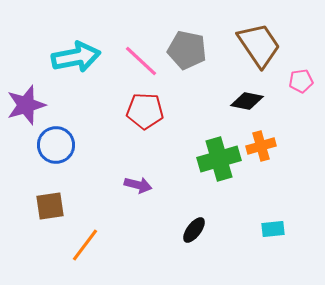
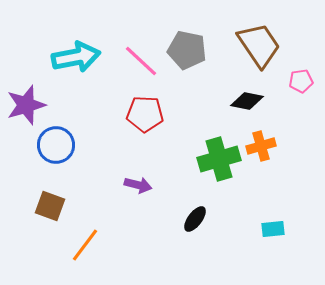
red pentagon: moved 3 px down
brown square: rotated 28 degrees clockwise
black ellipse: moved 1 px right, 11 px up
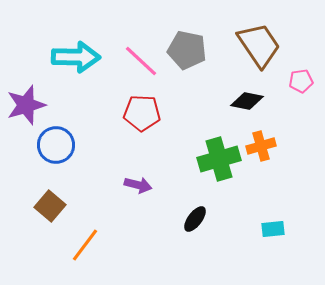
cyan arrow: rotated 12 degrees clockwise
red pentagon: moved 3 px left, 1 px up
brown square: rotated 20 degrees clockwise
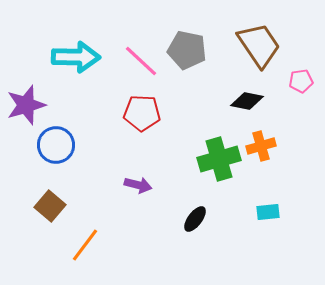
cyan rectangle: moved 5 px left, 17 px up
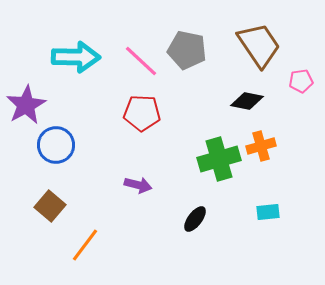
purple star: rotated 12 degrees counterclockwise
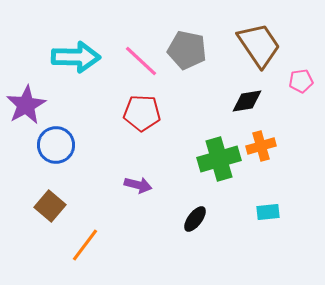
black diamond: rotated 20 degrees counterclockwise
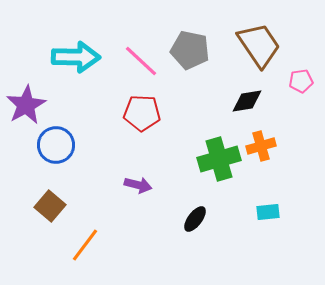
gray pentagon: moved 3 px right
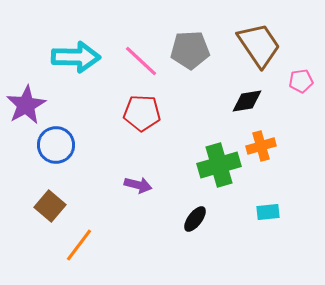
gray pentagon: rotated 15 degrees counterclockwise
green cross: moved 6 px down
orange line: moved 6 px left
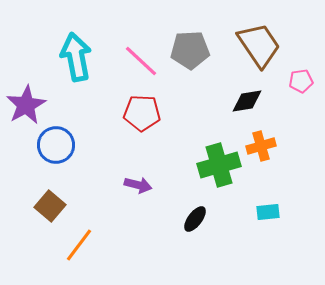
cyan arrow: rotated 102 degrees counterclockwise
